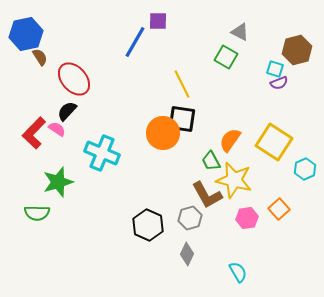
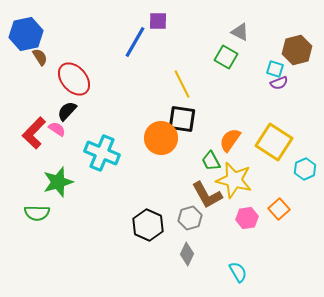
orange circle: moved 2 px left, 5 px down
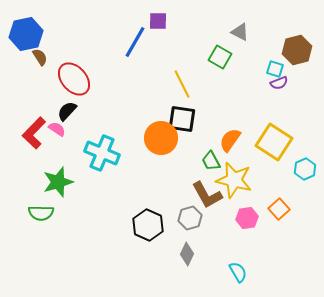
green square: moved 6 px left
green semicircle: moved 4 px right
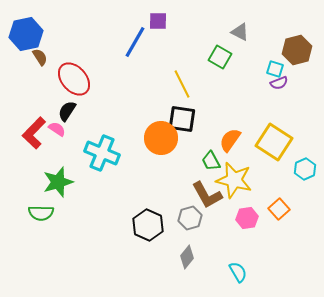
black semicircle: rotated 10 degrees counterclockwise
gray diamond: moved 3 px down; rotated 15 degrees clockwise
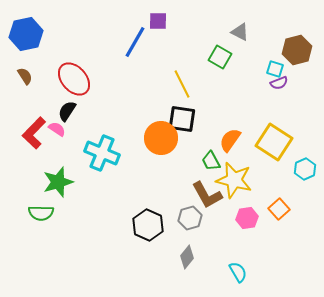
brown semicircle: moved 15 px left, 19 px down
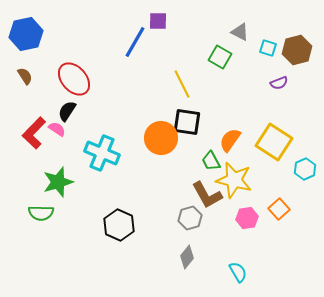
cyan square: moved 7 px left, 21 px up
black square: moved 5 px right, 3 px down
black hexagon: moved 29 px left
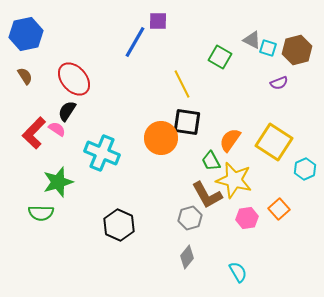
gray triangle: moved 12 px right, 8 px down
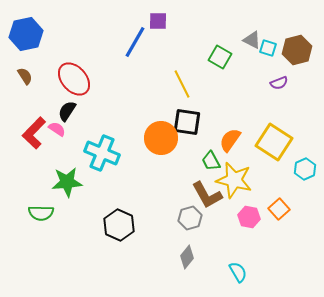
green star: moved 9 px right; rotated 12 degrees clockwise
pink hexagon: moved 2 px right, 1 px up; rotated 20 degrees clockwise
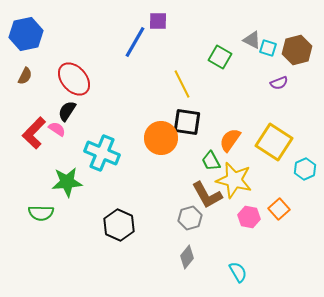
brown semicircle: rotated 60 degrees clockwise
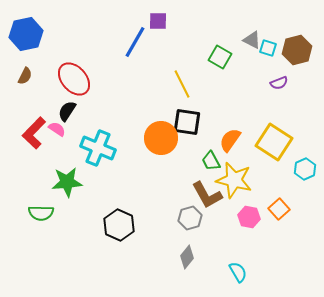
cyan cross: moved 4 px left, 5 px up
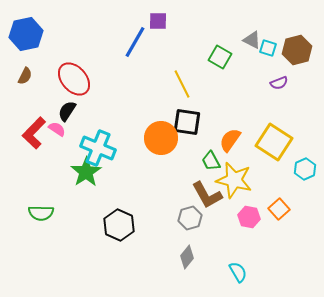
green star: moved 19 px right, 10 px up; rotated 28 degrees counterclockwise
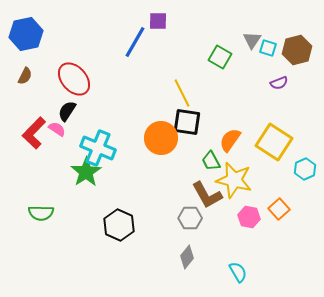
gray triangle: rotated 36 degrees clockwise
yellow line: moved 9 px down
gray hexagon: rotated 15 degrees clockwise
